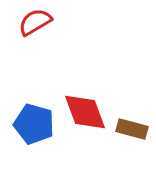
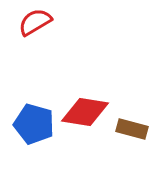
red diamond: rotated 60 degrees counterclockwise
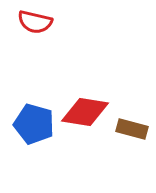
red semicircle: rotated 136 degrees counterclockwise
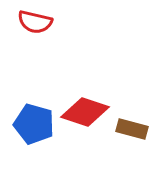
red diamond: rotated 9 degrees clockwise
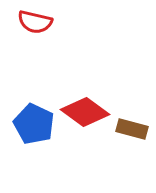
red diamond: rotated 18 degrees clockwise
blue pentagon: rotated 9 degrees clockwise
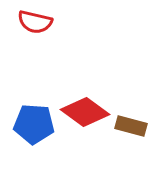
blue pentagon: rotated 21 degrees counterclockwise
brown rectangle: moved 1 px left, 3 px up
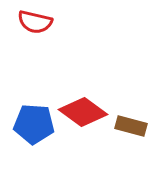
red diamond: moved 2 px left
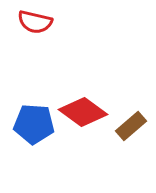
brown rectangle: rotated 56 degrees counterclockwise
